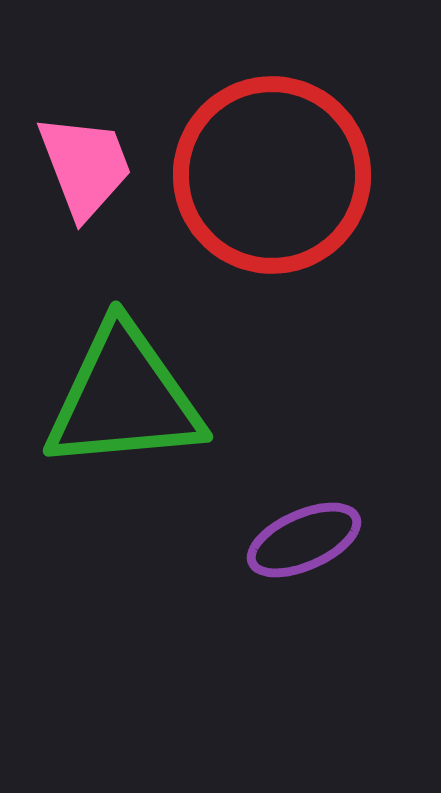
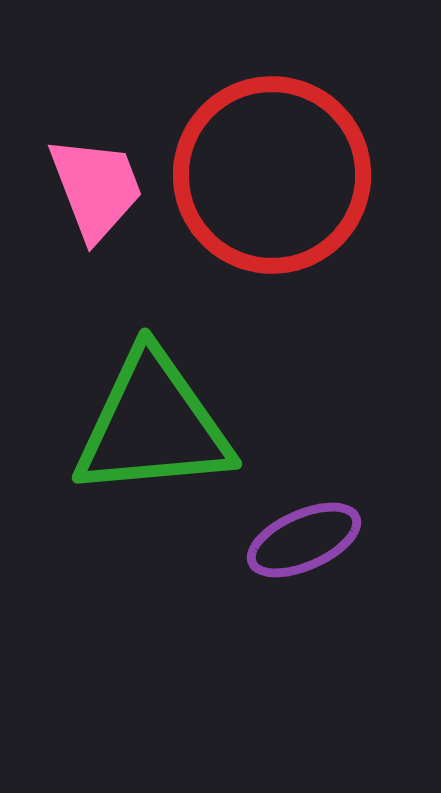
pink trapezoid: moved 11 px right, 22 px down
green triangle: moved 29 px right, 27 px down
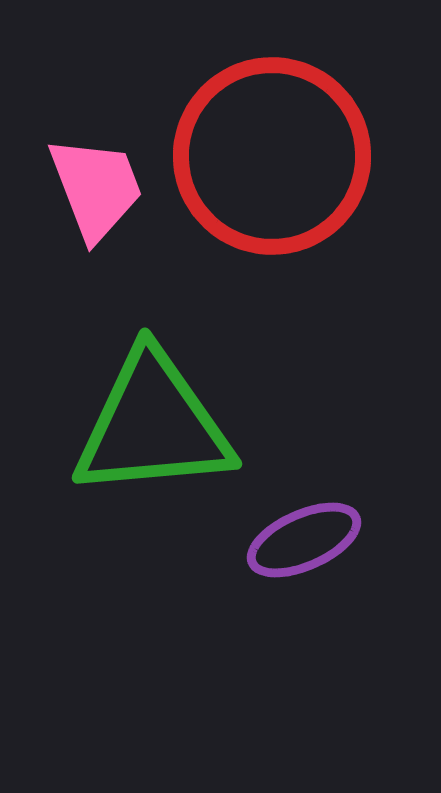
red circle: moved 19 px up
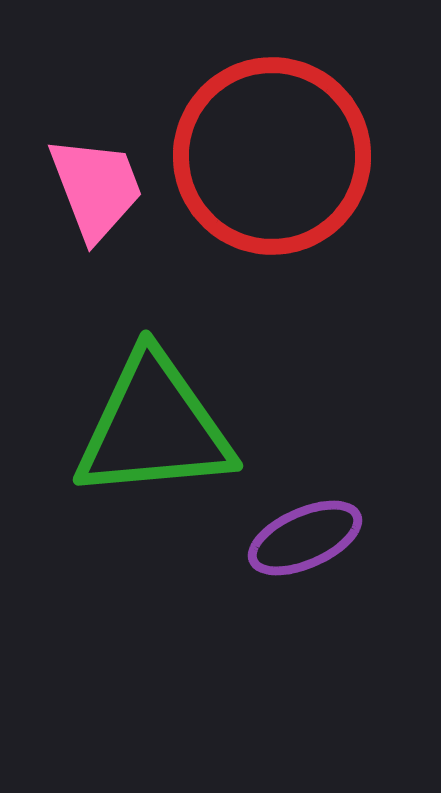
green triangle: moved 1 px right, 2 px down
purple ellipse: moved 1 px right, 2 px up
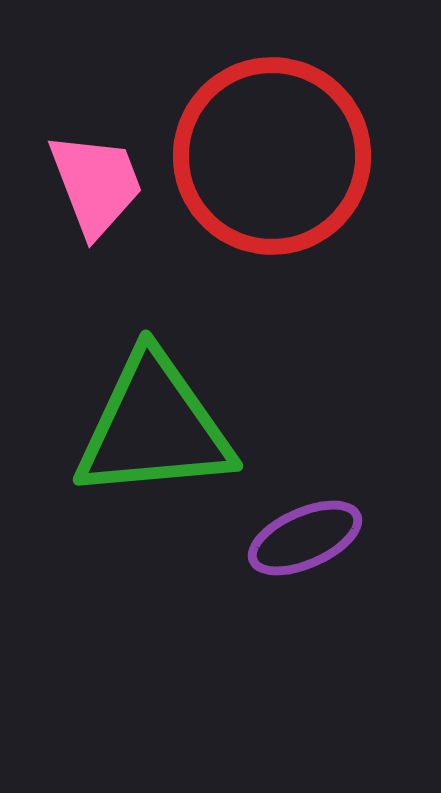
pink trapezoid: moved 4 px up
